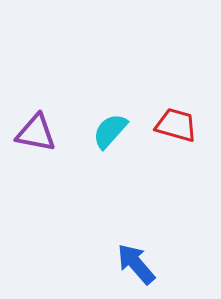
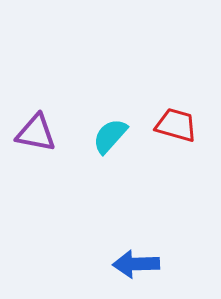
cyan semicircle: moved 5 px down
blue arrow: rotated 51 degrees counterclockwise
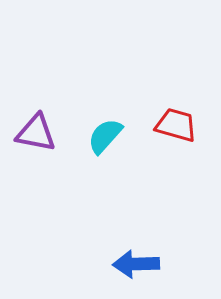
cyan semicircle: moved 5 px left
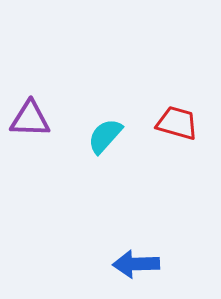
red trapezoid: moved 1 px right, 2 px up
purple triangle: moved 6 px left, 14 px up; rotated 9 degrees counterclockwise
